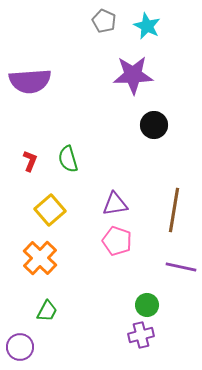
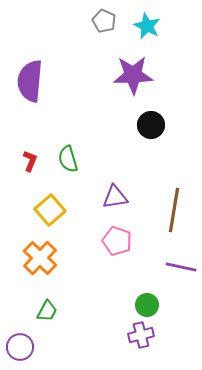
purple semicircle: rotated 99 degrees clockwise
black circle: moved 3 px left
purple triangle: moved 7 px up
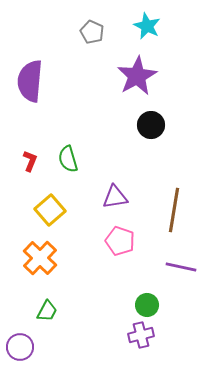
gray pentagon: moved 12 px left, 11 px down
purple star: moved 4 px right, 1 px down; rotated 27 degrees counterclockwise
pink pentagon: moved 3 px right
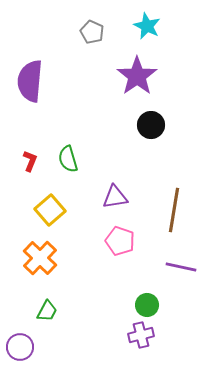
purple star: rotated 6 degrees counterclockwise
